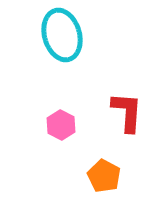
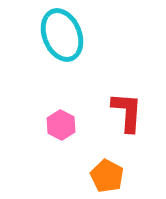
cyan ellipse: rotated 6 degrees counterclockwise
orange pentagon: moved 3 px right
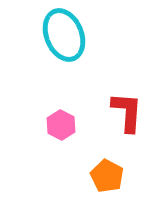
cyan ellipse: moved 2 px right
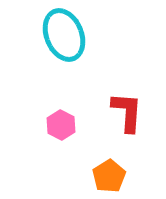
orange pentagon: moved 2 px right; rotated 12 degrees clockwise
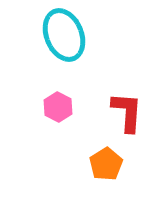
pink hexagon: moved 3 px left, 18 px up
orange pentagon: moved 3 px left, 12 px up
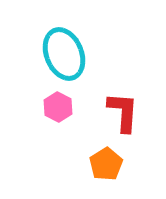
cyan ellipse: moved 19 px down
red L-shape: moved 4 px left
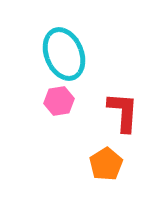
pink hexagon: moved 1 px right, 6 px up; rotated 24 degrees clockwise
